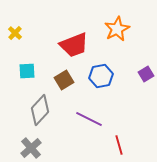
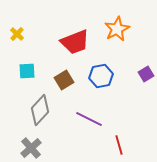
yellow cross: moved 2 px right, 1 px down
red trapezoid: moved 1 px right, 3 px up
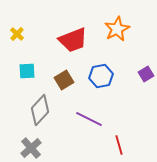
red trapezoid: moved 2 px left, 2 px up
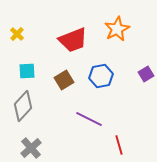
gray diamond: moved 17 px left, 4 px up
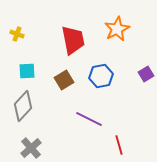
yellow cross: rotated 24 degrees counterclockwise
red trapezoid: rotated 80 degrees counterclockwise
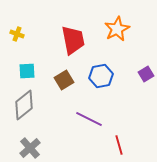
gray diamond: moved 1 px right, 1 px up; rotated 8 degrees clockwise
gray cross: moved 1 px left
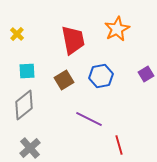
yellow cross: rotated 24 degrees clockwise
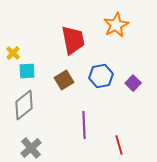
orange star: moved 1 px left, 4 px up
yellow cross: moved 4 px left, 19 px down
purple square: moved 13 px left, 9 px down; rotated 14 degrees counterclockwise
purple line: moved 5 px left, 6 px down; rotated 60 degrees clockwise
gray cross: moved 1 px right
